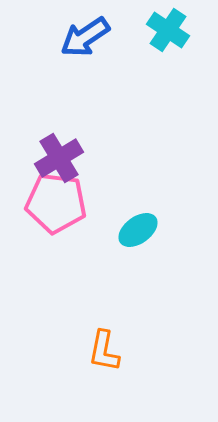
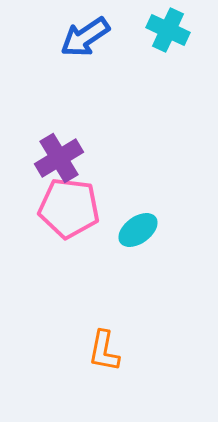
cyan cross: rotated 9 degrees counterclockwise
pink pentagon: moved 13 px right, 5 px down
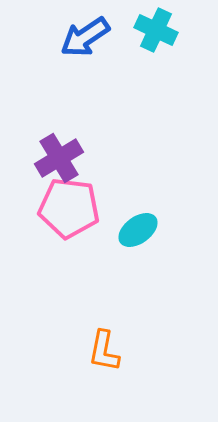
cyan cross: moved 12 px left
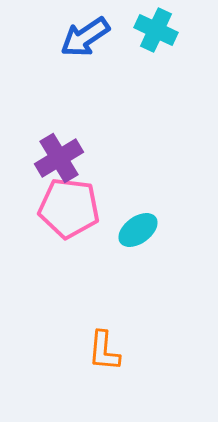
orange L-shape: rotated 6 degrees counterclockwise
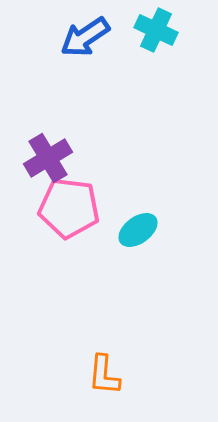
purple cross: moved 11 px left
orange L-shape: moved 24 px down
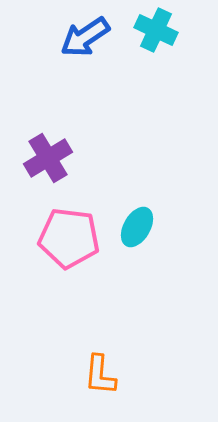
pink pentagon: moved 30 px down
cyan ellipse: moved 1 px left, 3 px up; rotated 24 degrees counterclockwise
orange L-shape: moved 4 px left
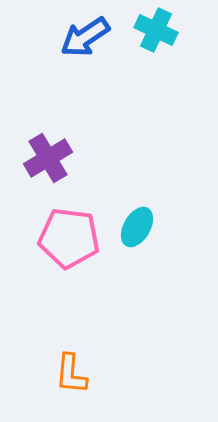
orange L-shape: moved 29 px left, 1 px up
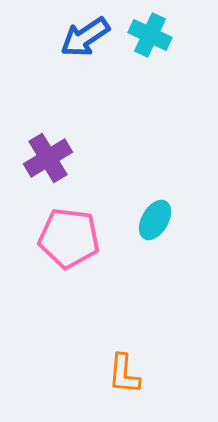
cyan cross: moved 6 px left, 5 px down
cyan ellipse: moved 18 px right, 7 px up
orange L-shape: moved 53 px right
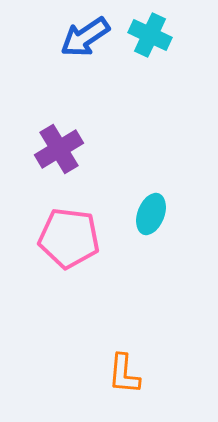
purple cross: moved 11 px right, 9 px up
cyan ellipse: moved 4 px left, 6 px up; rotated 9 degrees counterclockwise
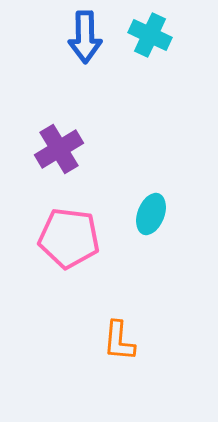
blue arrow: rotated 57 degrees counterclockwise
orange L-shape: moved 5 px left, 33 px up
